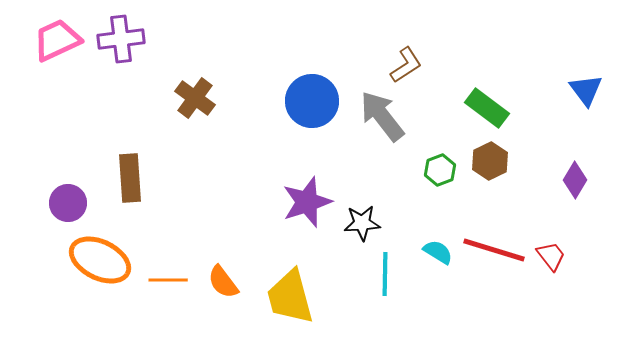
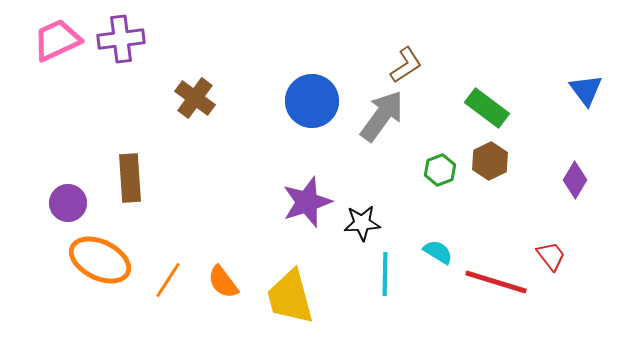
gray arrow: rotated 74 degrees clockwise
red line: moved 2 px right, 32 px down
orange line: rotated 57 degrees counterclockwise
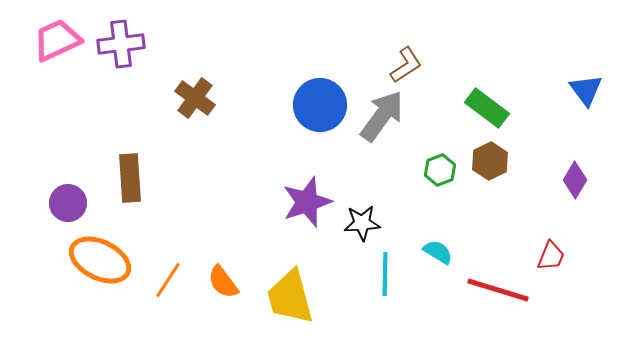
purple cross: moved 5 px down
blue circle: moved 8 px right, 4 px down
red trapezoid: rotated 60 degrees clockwise
red line: moved 2 px right, 8 px down
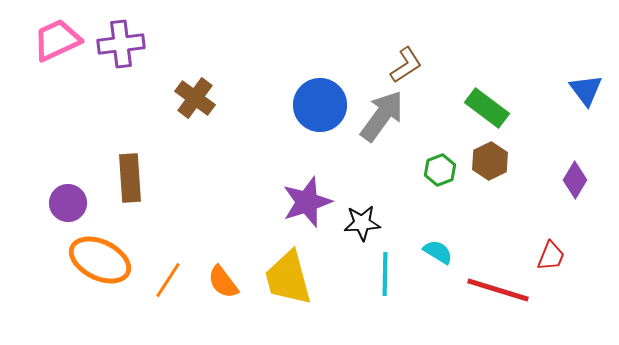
yellow trapezoid: moved 2 px left, 19 px up
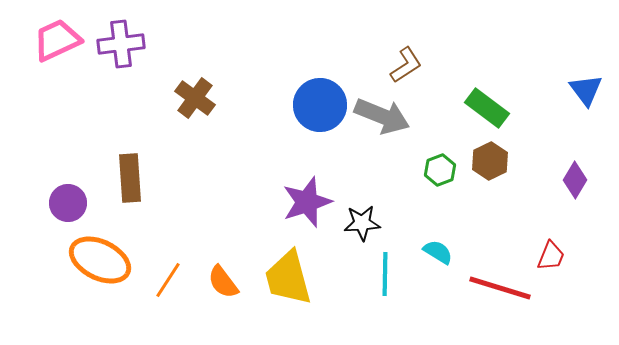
gray arrow: rotated 76 degrees clockwise
red line: moved 2 px right, 2 px up
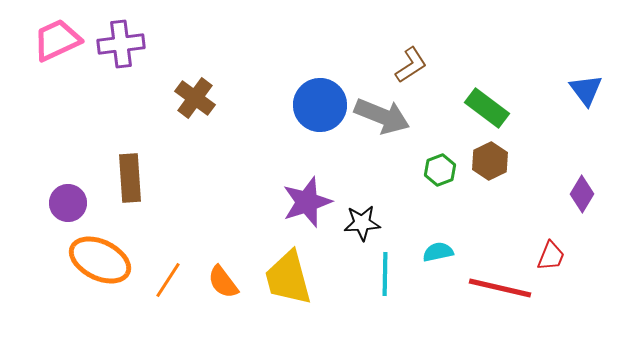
brown L-shape: moved 5 px right
purple diamond: moved 7 px right, 14 px down
cyan semicircle: rotated 44 degrees counterclockwise
red line: rotated 4 degrees counterclockwise
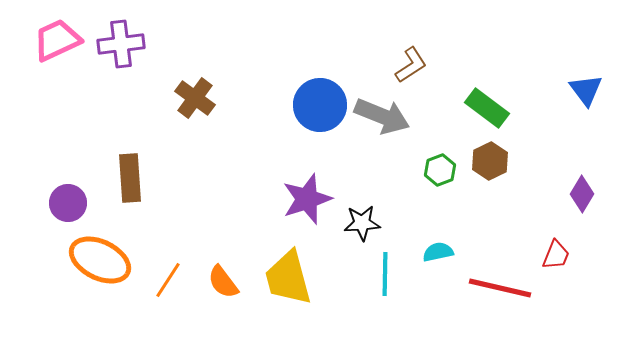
purple star: moved 3 px up
red trapezoid: moved 5 px right, 1 px up
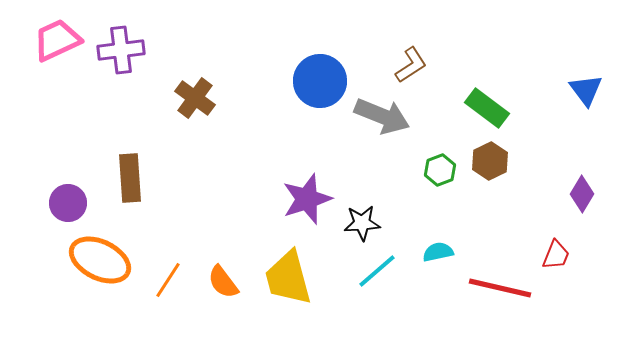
purple cross: moved 6 px down
blue circle: moved 24 px up
cyan line: moved 8 px left, 3 px up; rotated 48 degrees clockwise
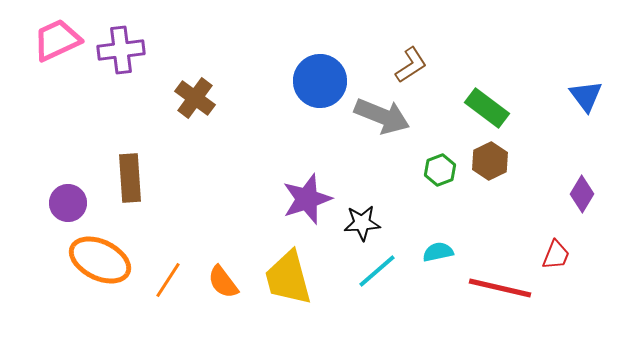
blue triangle: moved 6 px down
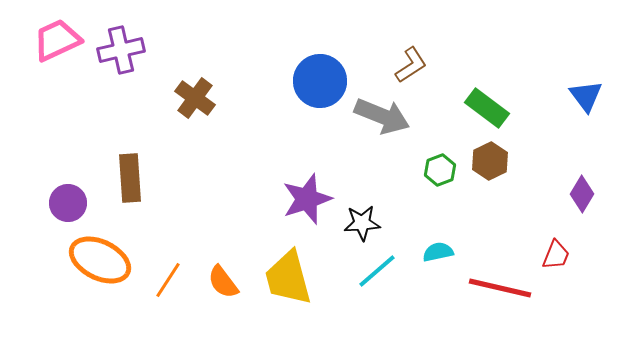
purple cross: rotated 6 degrees counterclockwise
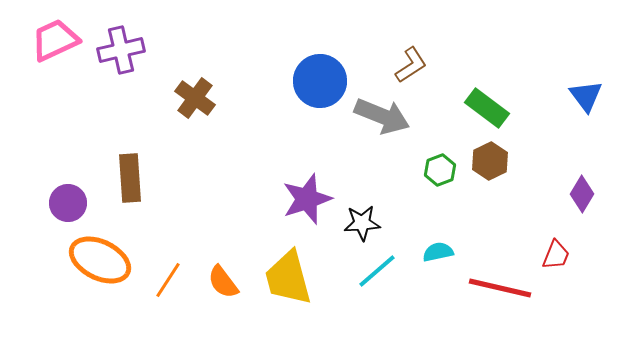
pink trapezoid: moved 2 px left
